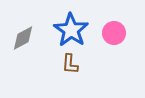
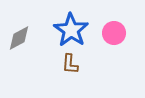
gray diamond: moved 4 px left
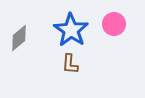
pink circle: moved 9 px up
gray diamond: rotated 12 degrees counterclockwise
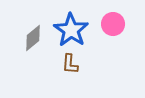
pink circle: moved 1 px left
gray diamond: moved 14 px right
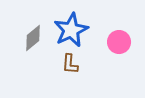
pink circle: moved 6 px right, 18 px down
blue star: rotated 12 degrees clockwise
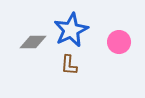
gray diamond: moved 4 px down; rotated 40 degrees clockwise
brown L-shape: moved 1 px left, 1 px down
